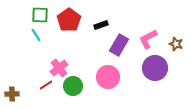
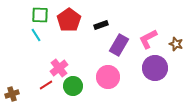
brown cross: rotated 16 degrees counterclockwise
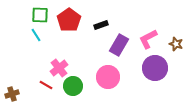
red line: rotated 64 degrees clockwise
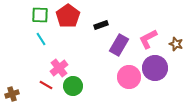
red pentagon: moved 1 px left, 4 px up
cyan line: moved 5 px right, 4 px down
pink circle: moved 21 px right
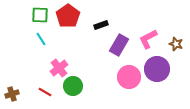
purple circle: moved 2 px right, 1 px down
red line: moved 1 px left, 7 px down
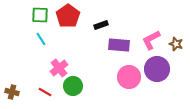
pink L-shape: moved 3 px right, 1 px down
purple rectangle: rotated 65 degrees clockwise
brown cross: moved 2 px up; rotated 32 degrees clockwise
